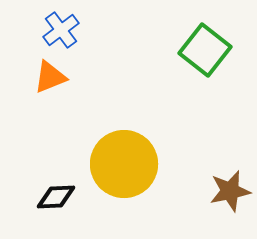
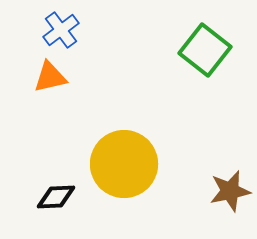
orange triangle: rotated 9 degrees clockwise
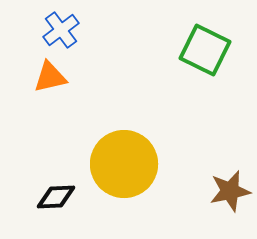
green square: rotated 12 degrees counterclockwise
